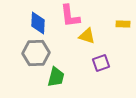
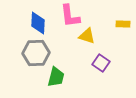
purple square: rotated 36 degrees counterclockwise
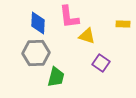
pink L-shape: moved 1 px left, 1 px down
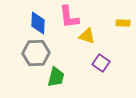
yellow rectangle: moved 1 px up
